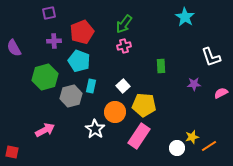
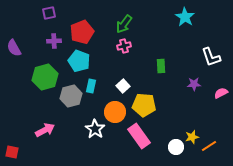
pink rectangle: rotated 70 degrees counterclockwise
white circle: moved 1 px left, 1 px up
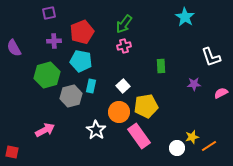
cyan pentagon: moved 2 px right; rotated 10 degrees counterclockwise
green hexagon: moved 2 px right, 2 px up
yellow pentagon: moved 2 px right, 1 px down; rotated 15 degrees counterclockwise
orange circle: moved 4 px right
white star: moved 1 px right, 1 px down
white circle: moved 1 px right, 1 px down
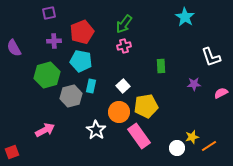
red square: rotated 32 degrees counterclockwise
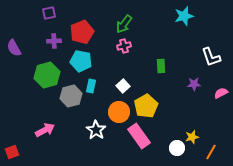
cyan star: moved 1 px left, 1 px up; rotated 24 degrees clockwise
yellow pentagon: rotated 20 degrees counterclockwise
orange line: moved 2 px right, 6 px down; rotated 28 degrees counterclockwise
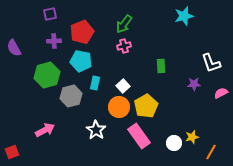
purple square: moved 1 px right, 1 px down
white L-shape: moved 6 px down
cyan rectangle: moved 4 px right, 3 px up
orange circle: moved 5 px up
white circle: moved 3 px left, 5 px up
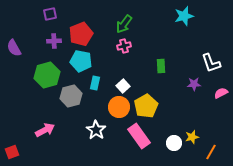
red pentagon: moved 1 px left, 2 px down
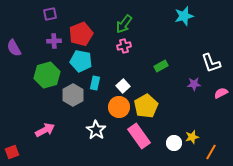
green rectangle: rotated 64 degrees clockwise
gray hexagon: moved 2 px right, 1 px up; rotated 15 degrees counterclockwise
